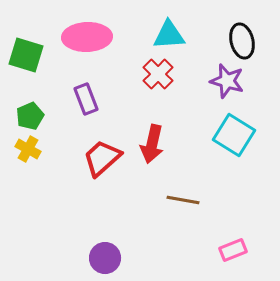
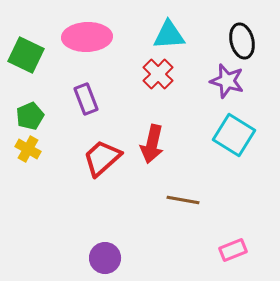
green square: rotated 9 degrees clockwise
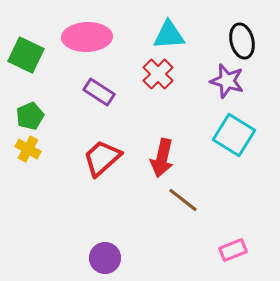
purple rectangle: moved 13 px right, 7 px up; rotated 36 degrees counterclockwise
red arrow: moved 10 px right, 14 px down
brown line: rotated 28 degrees clockwise
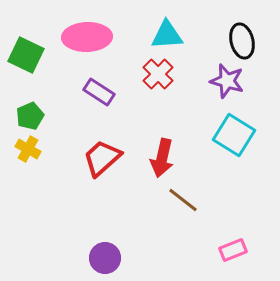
cyan triangle: moved 2 px left
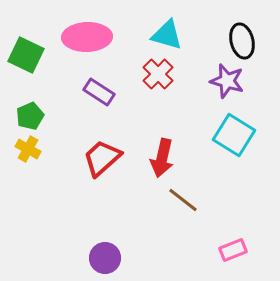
cyan triangle: rotated 20 degrees clockwise
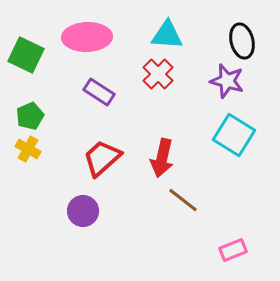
cyan triangle: rotated 12 degrees counterclockwise
purple circle: moved 22 px left, 47 px up
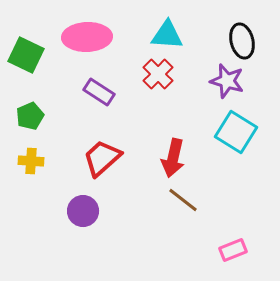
cyan square: moved 2 px right, 3 px up
yellow cross: moved 3 px right, 12 px down; rotated 25 degrees counterclockwise
red arrow: moved 11 px right
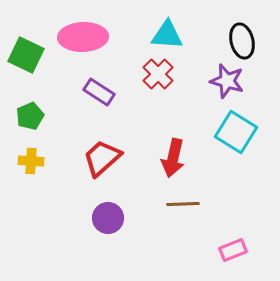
pink ellipse: moved 4 px left
brown line: moved 4 px down; rotated 40 degrees counterclockwise
purple circle: moved 25 px right, 7 px down
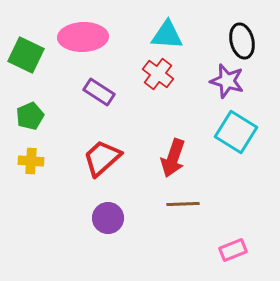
red cross: rotated 8 degrees counterclockwise
red arrow: rotated 6 degrees clockwise
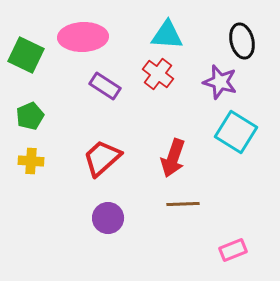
purple star: moved 7 px left, 1 px down
purple rectangle: moved 6 px right, 6 px up
